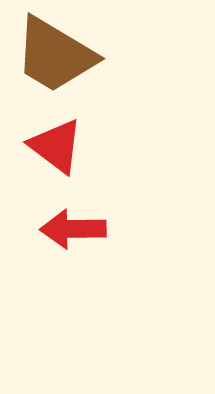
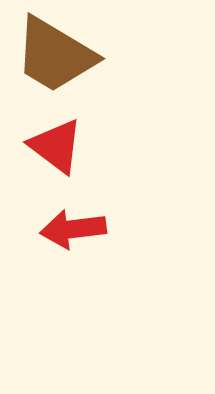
red arrow: rotated 6 degrees counterclockwise
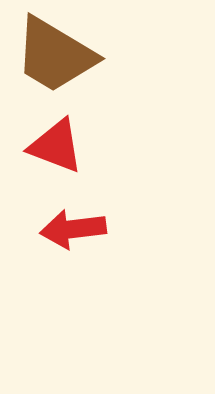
red triangle: rotated 16 degrees counterclockwise
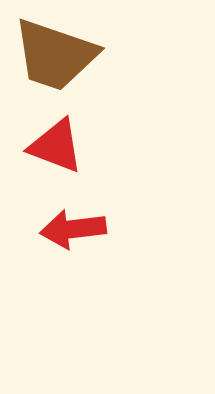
brown trapezoid: rotated 12 degrees counterclockwise
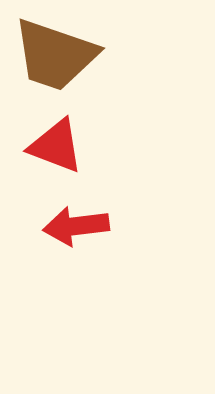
red arrow: moved 3 px right, 3 px up
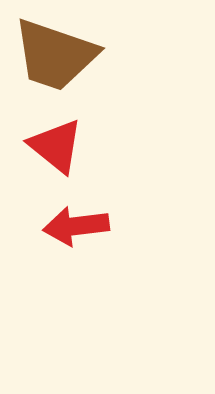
red triangle: rotated 18 degrees clockwise
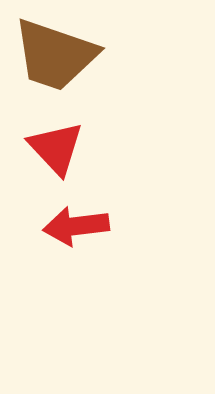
red triangle: moved 2 px down; rotated 8 degrees clockwise
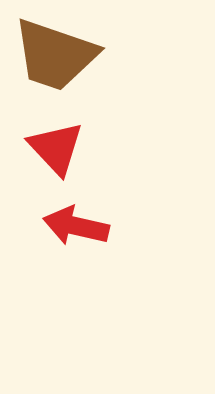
red arrow: rotated 20 degrees clockwise
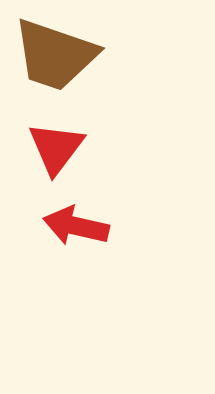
red triangle: rotated 20 degrees clockwise
